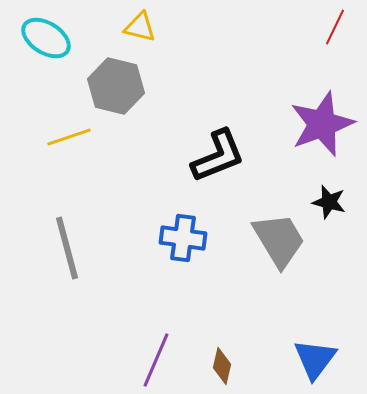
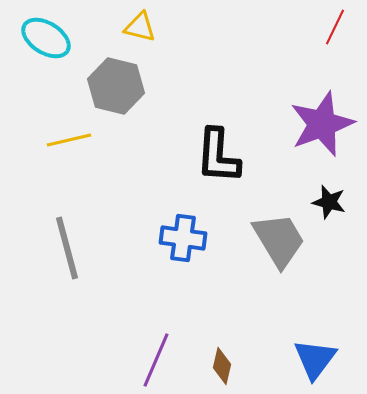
yellow line: moved 3 px down; rotated 6 degrees clockwise
black L-shape: rotated 116 degrees clockwise
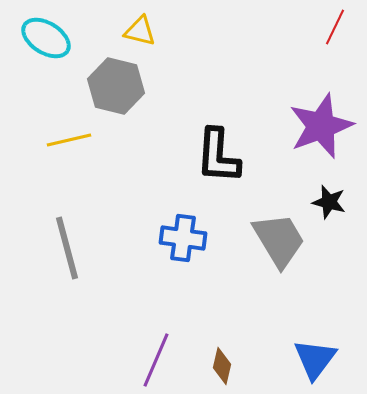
yellow triangle: moved 4 px down
purple star: moved 1 px left, 2 px down
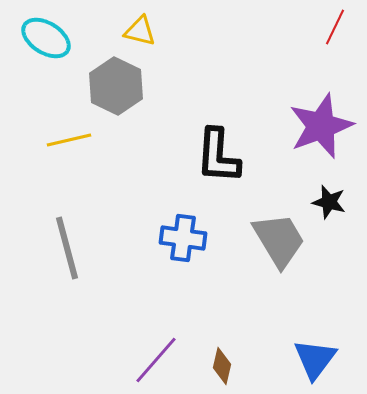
gray hexagon: rotated 12 degrees clockwise
purple line: rotated 18 degrees clockwise
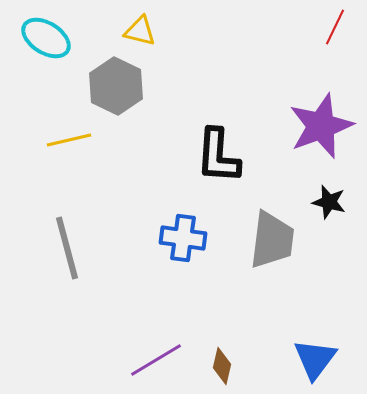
gray trapezoid: moved 7 px left; rotated 38 degrees clockwise
purple line: rotated 18 degrees clockwise
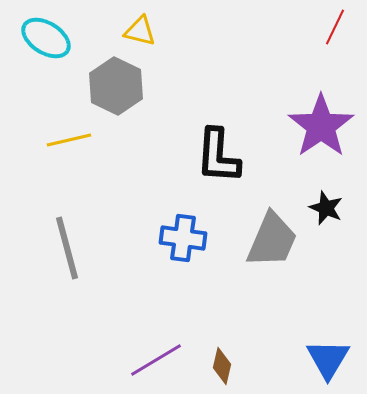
purple star: rotated 14 degrees counterclockwise
black star: moved 3 px left, 6 px down; rotated 8 degrees clockwise
gray trapezoid: rotated 16 degrees clockwise
blue triangle: moved 13 px right; rotated 6 degrees counterclockwise
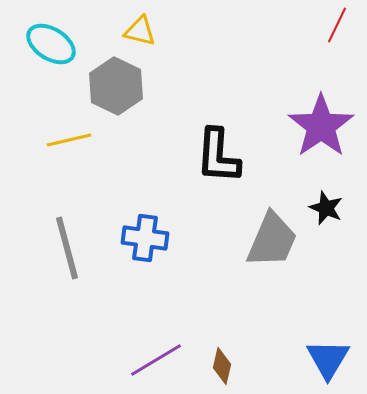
red line: moved 2 px right, 2 px up
cyan ellipse: moved 5 px right, 6 px down
blue cross: moved 38 px left
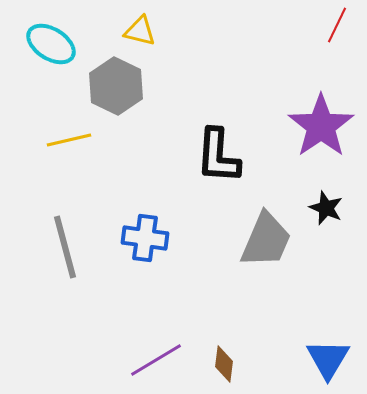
gray trapezoid: moved 6 px left
gray line: moved 2 px left, 1 px up
brown diamond: moved 2 px right, 2 px up; rotated 6 degrees counterclockwise
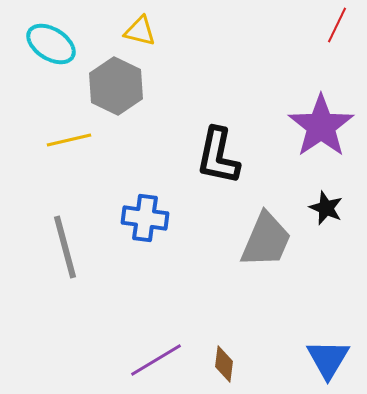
black L-shape: rotated 8 degrees clockwise
blue cross: moved 20 px up
